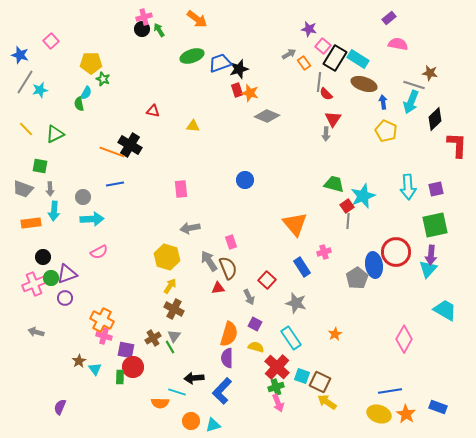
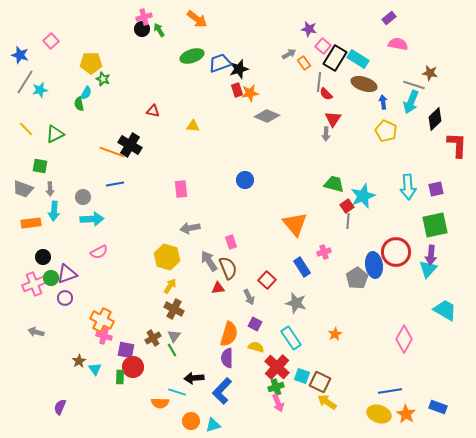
orange star at (250, 93): rotated 24 degrees counterclockwise
green line at (170, 347): moved 2 px right, 3 px down
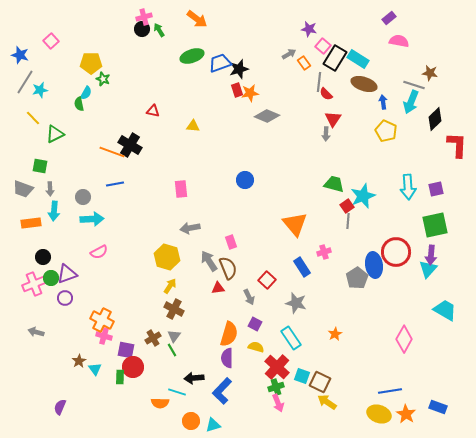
pink semicircle at (398, 44): moved 1 px right, 3 px up
yellow line at (26, 129): moved 7 px right, 11 px up
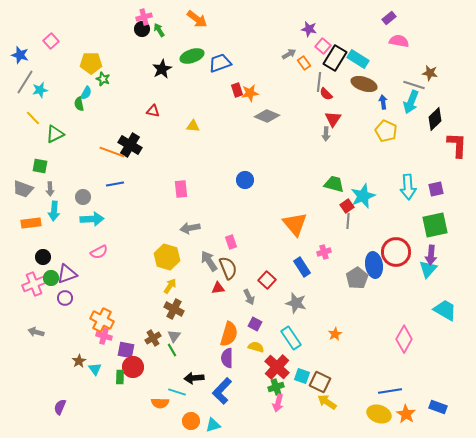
black star at (239, 69): moved 77 px left; rotated 12 degrees counterclockwise
pink arrow at (278, 403): rotated 36 degrees clockwise
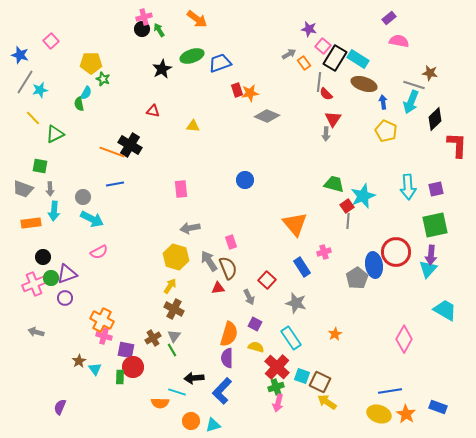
cyan arrow at (92, 219): rotated 30 degrees clockwise
yellow hexagon at (167, 257): moved 9 px right
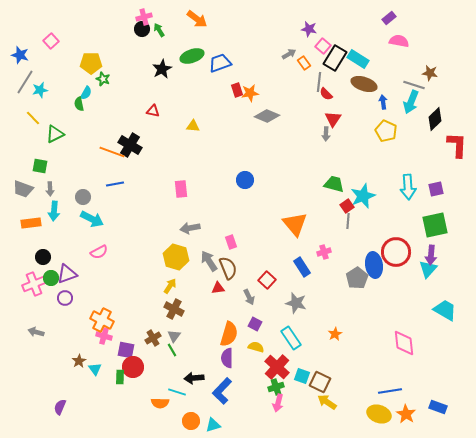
pink diamond at (404, 339): moved 4 px down; rotated 36 degrees counterclockwise
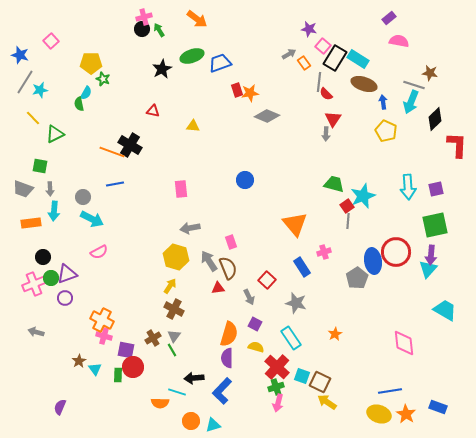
blue ellipse at (374, 265): moved 1 px left, 4 px up
green rectangle at (120, 377): moved 2 px left, 2 px up
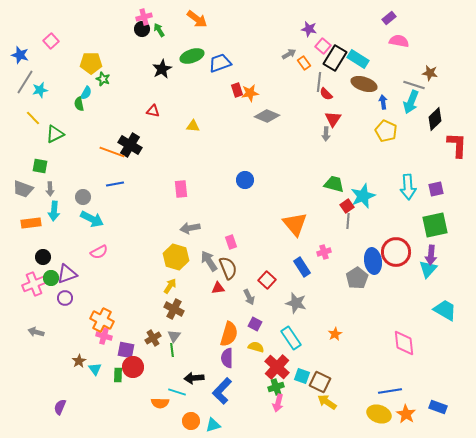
green line at (172, 350): rotated 24 degrees clockwise
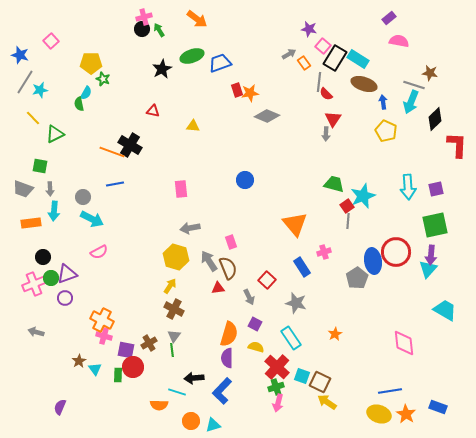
brown cross at (153, 338): moved 4 px left, 5 px down
orange semicircle at (160, 403): moved 1 px left, 2 px down
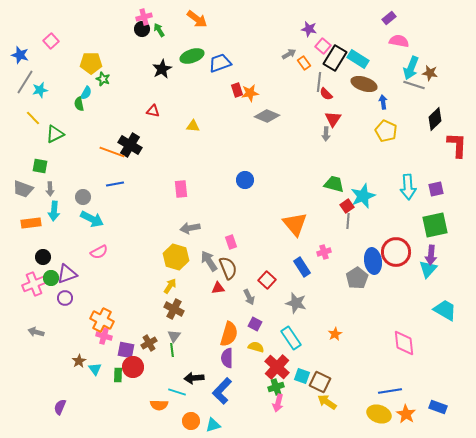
cyan arrow at (411, 102): moved 34 px up
